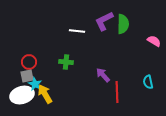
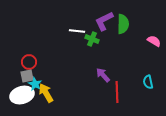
green cross: moved 26 px right, 23 px up; rotated 16 degrees clockwise
yellow arrow: moved 1 px right, 1 px up
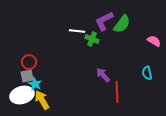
green semicircle: moved 1 px left; rotated 36 degrees clockwise
cyan semicircle: moved 1 px left, 9 px up
yellow arrow: moved 4 px left, 7 px down
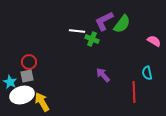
cyan star: moved 25 px left, 2 px up
red line: moved 17 px right
yellow arrow: moved 2 px down
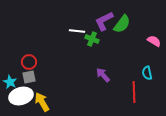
gray square: moved 2 px right, 1 px down
white ellipse: moved 1 px left, 1 px down
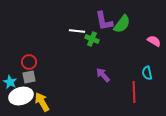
purple L-shape: rotated 75 degrees counterclockwise
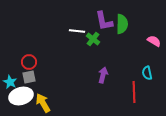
green semicircle: rotated 36 degrees counterclockwise
green cross: moved 1 px right; rotated 16 degrees clockwise
purple arrow: rotated 56 degrees clockwise
yellow arrow: moved 1 px right, 1 px down
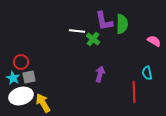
red circle: moved 8 px left
purple arrow: moved 3 px left, 1 px up
cyan star: moved 3 px right, 4 px up
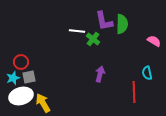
cyan star: rotated 24 degrees clockwise
